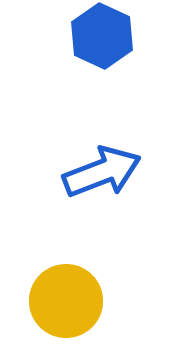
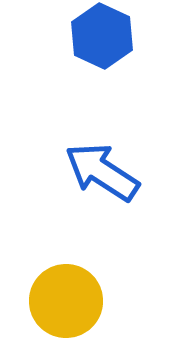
blue arrow: rotated 126 degrees counterclockwise
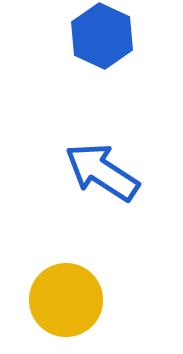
yellow circle: moved 1 px up
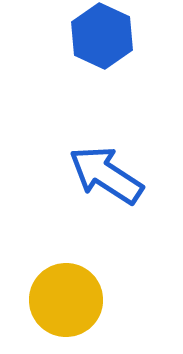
blue arrow: moved 4 px right, 3 px down
